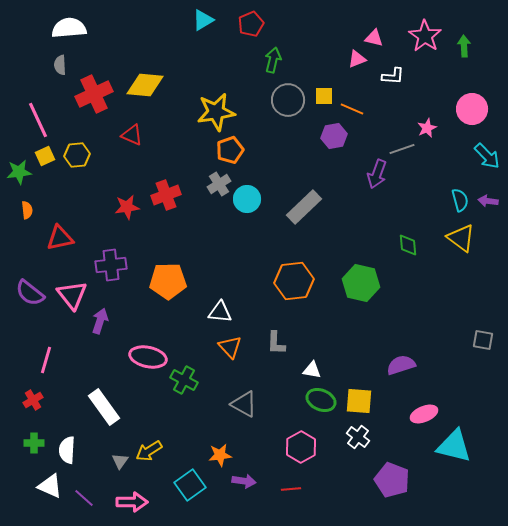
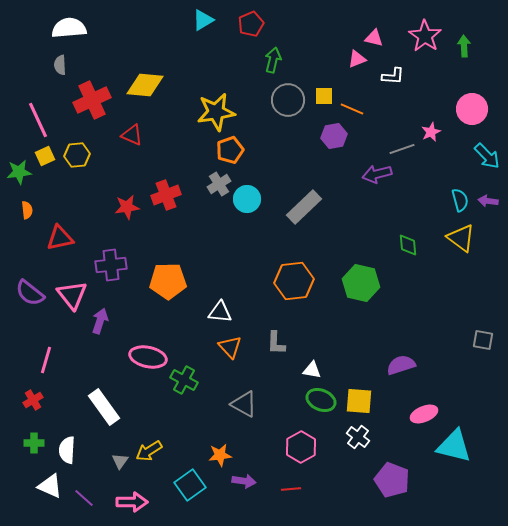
red cross at (94, 94): moved 2 px left, 6 px down
pink star at (427, 128): moved 4 px right, 4 px down
purple arrow at (377, 174): rotated 56 degrees clockwise
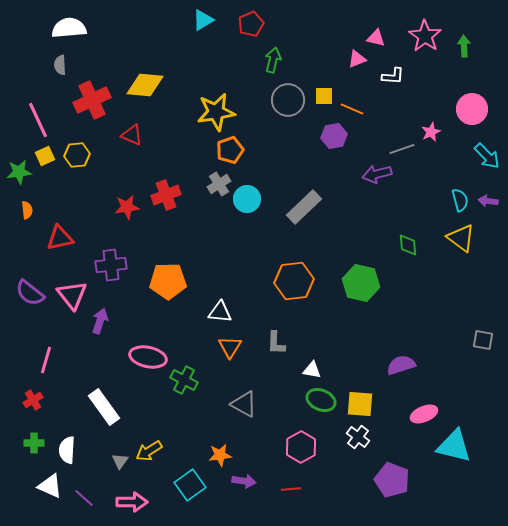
pink triangle at (374, 38): moved 2 px right
orange triangle at (230, 347): rotated 15 degrees clockwise
yellow square at (359, 401): moved 1 px right, 3 px down
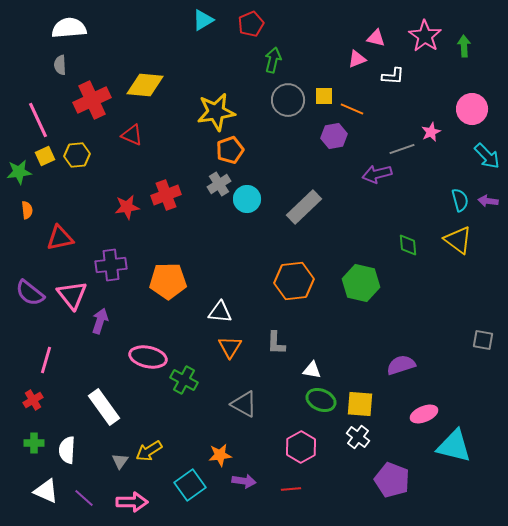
yellow triangle at (461, 238): moved 3 px left, 2 px down
white triangle at (50, 486): moved 4 px left, 5 px down
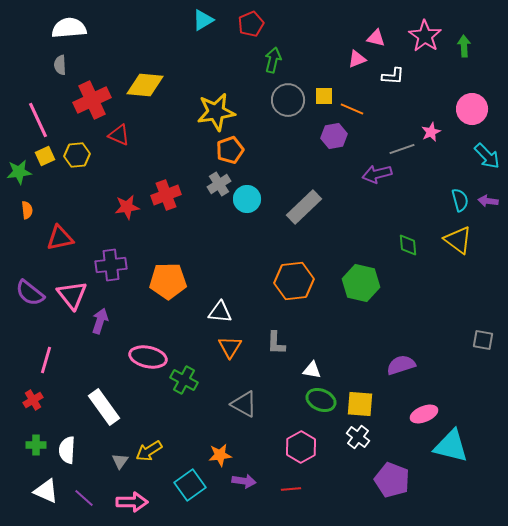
red triangle at (132, 135): moved 13 px left
green cross at (34, 443): moved 2 px right, 2 px down
cyan triangle at (454, 446): moved 3 px left
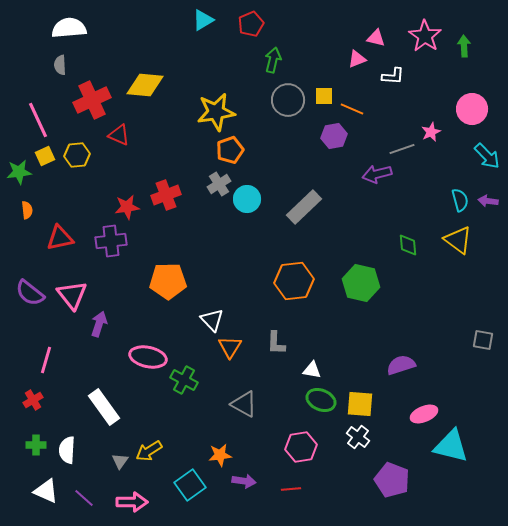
purple cross at (111, 265): moved 24 px up
white triangle at (220, 312): moved 8 px left, 8 px down; rotated 40 degrees clockwise
purple arrow at (100, 321): moved 1 px left, 3 px down
pink hexagon at (301, 447): rotated 20 degrees clockwise
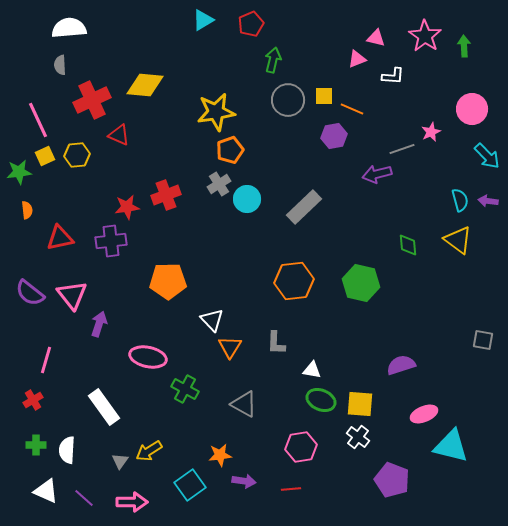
green cross at (184, 380): moved 1 px right, 9 px down
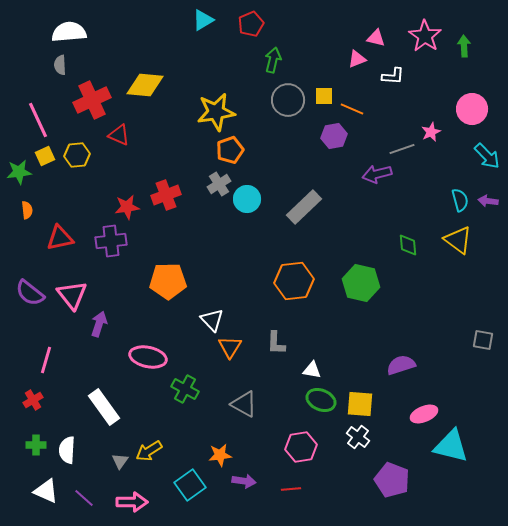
white semicircle at (69, 28): moved 4 px down
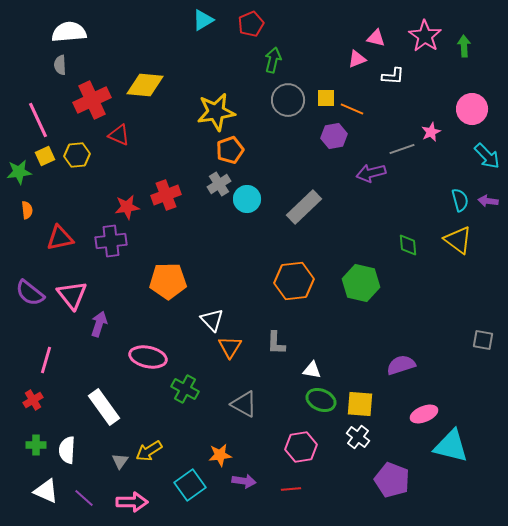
yellow square at (324, 96): moved 2 px right, 2 px down
purple arrow at (377, 174): moved 6 px left, 1 px up
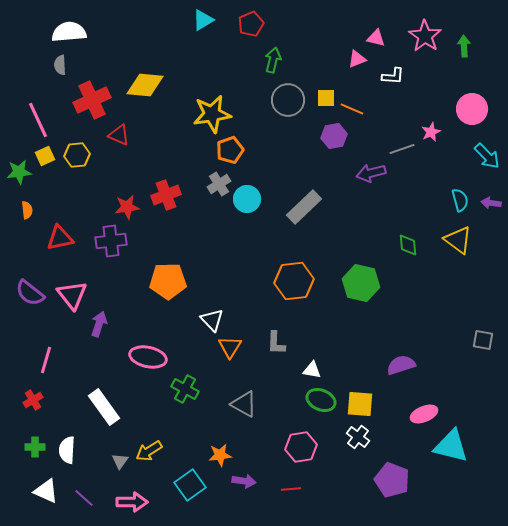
yellow star at (216, 112): moved 4 px left, 2 px down
purple arrow at (488, 201): moved 3 px right, 2 px down
green cross at (36, 445): moved 1 px left, 2 px down
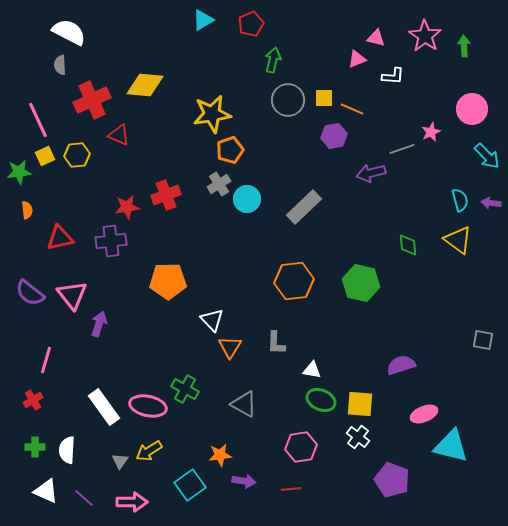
white semicircle at (69, 32): rotated 32 degrees clockwise
yellow square at (326, 98): moved 2 px left
pink ellipse at (148, 357): moved 49 px down
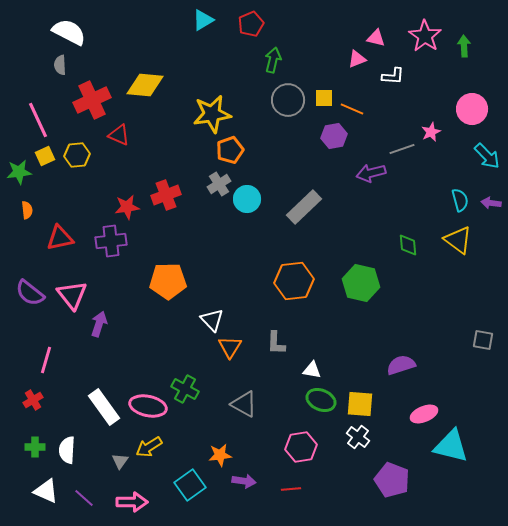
yellow arrow at (149, 451): moved 4 px up
